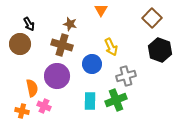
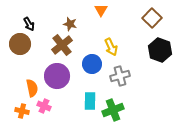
brown cross: rotated 35 degrees clockwise
gray cross: moved 6 px left
green cross: moved 3 px left, 10 px down
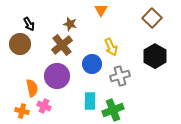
black hexagon: moved 5 px left, 6 px down; rotated 10 degrees clockwise
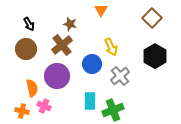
brown circle: moved 6 px right, 5 px down
gray cross: rotated 24 degrees counterclockwise
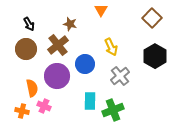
brown cross: moved 4 px left
blue circle: moved 7 px left
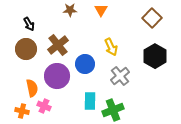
brown star: moved 14 px up; rotated 16 degrees counterclockwise
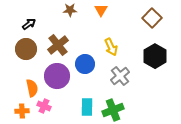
black arrow: rotated 96 degrees counterclockwise
cyan rectangle: moved 3 px left, 6 px down
orange cross: rotated 16 degrees counterclockwise
